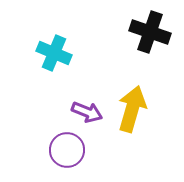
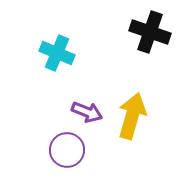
cyan cross: moved 3 px right
yellow arrow: moved 7 px down
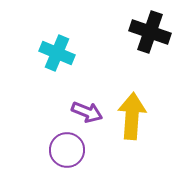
yellow arrow: rotated 12 degrees counterclockwise
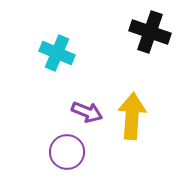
purple circle: moved 2 px down
